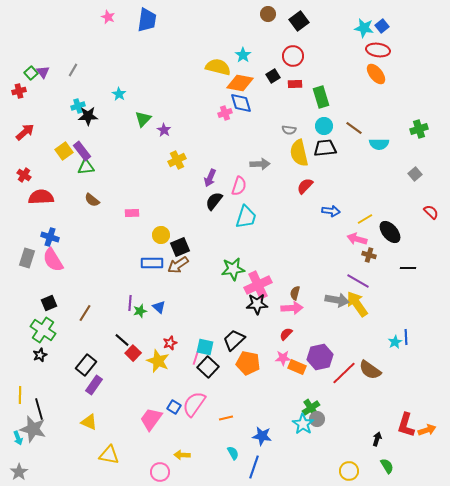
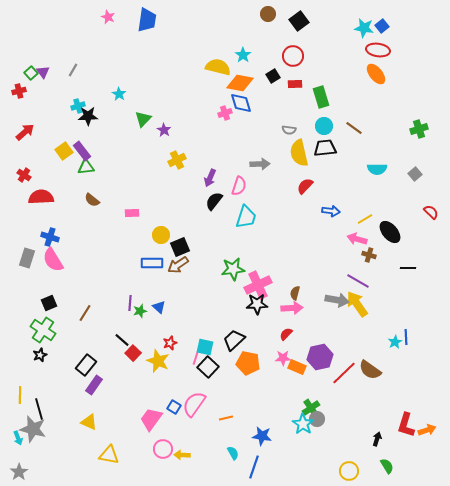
cyan semicircle at (379, 144): moved 2 px left, 25 px down
pink circle at (160, 472): moved 3 px right, 23 px up
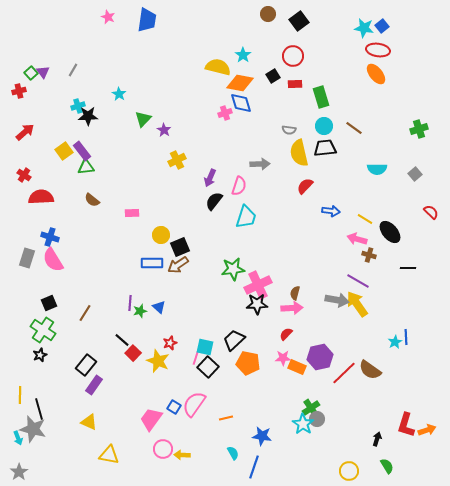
yellow line at (365, 219): rotated 63 degrees clockwise
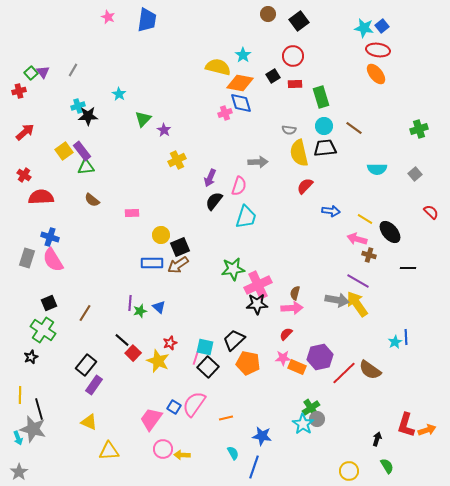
gray arrow at (260, 164): moved 2 px left, 2 px up
black star at (40, 355): moved 9 px left, 2 px down
yellow triangle at (109, 455): moved 4 px up; rotated 15 degrees counterclockwise
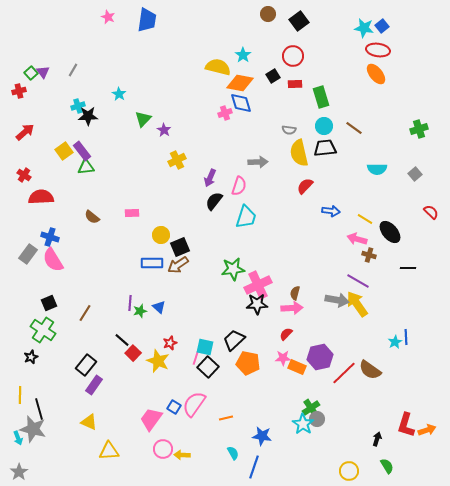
brown semicircle at (92, 200): moved 17 px down
gray rectangle at (27, 258): moved 1 px right, 4 px up; rotated 18 degrees clockwise
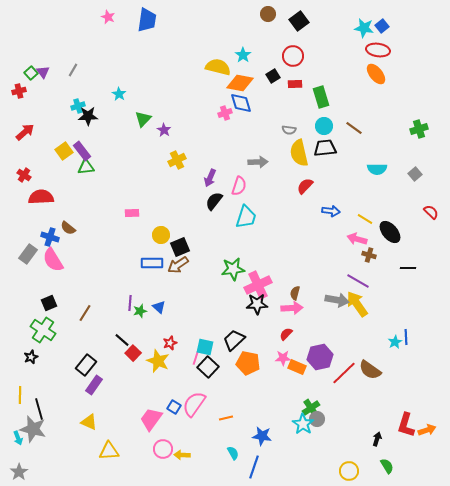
brown semicircle at (92, 217): moved 24 px left, 11 px down
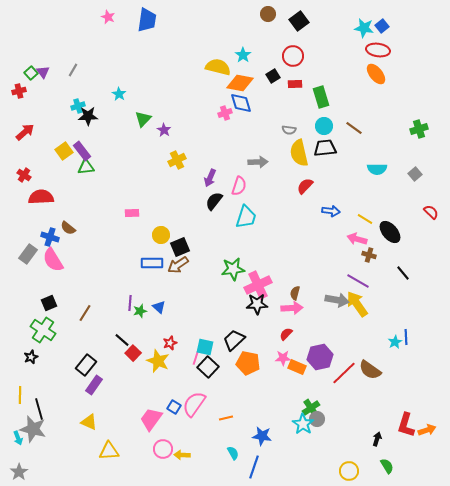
black line at (408, 268): moved 5 px left, 5 px down; rotated 49 degrees clockwise
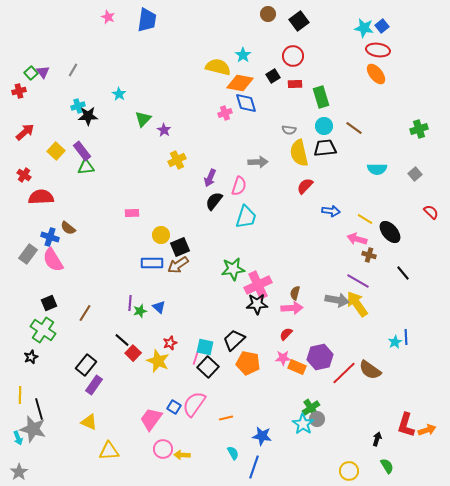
blue diamond at (241, 103): moved 5 px right
yellow square at (64, 151): moved 8 px left; rotated 12 degrees counterclockwise
